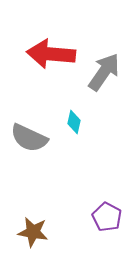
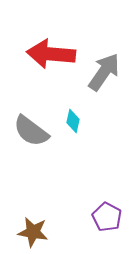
cyan diamond: moved 1 px left, 1 px up
gray semicircle: moved 2 px right, 7 px up; rotated 12 degrees clockwise
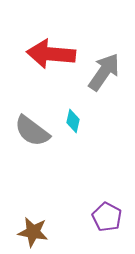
gray semicircle: moved 1 px right
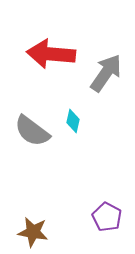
gray arrow: moved 2 px right, 1 px down
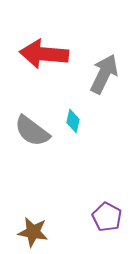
red arrow: moved 7 px left
gray arrow: moved 2 px left, 1 px down; rotated 9 degrees counterclockwise
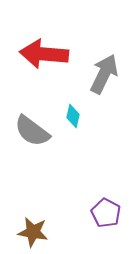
cyan diamond: moved 5 px up
purple pentagon: moved 1 px left, 4 px up
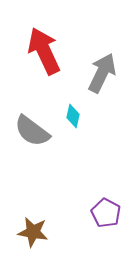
red arrow: moved 3 px up; rotated 60 degrees clockwise
gray arrow: moved 2 px left, 1 px up
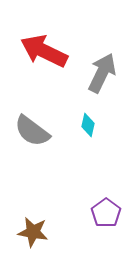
red arrow: rotated 39 degrees counterclockwise
cyan diamond: moved 15 px right, 9 px down
purple pentagon: rotated 8 degrees clockwise
